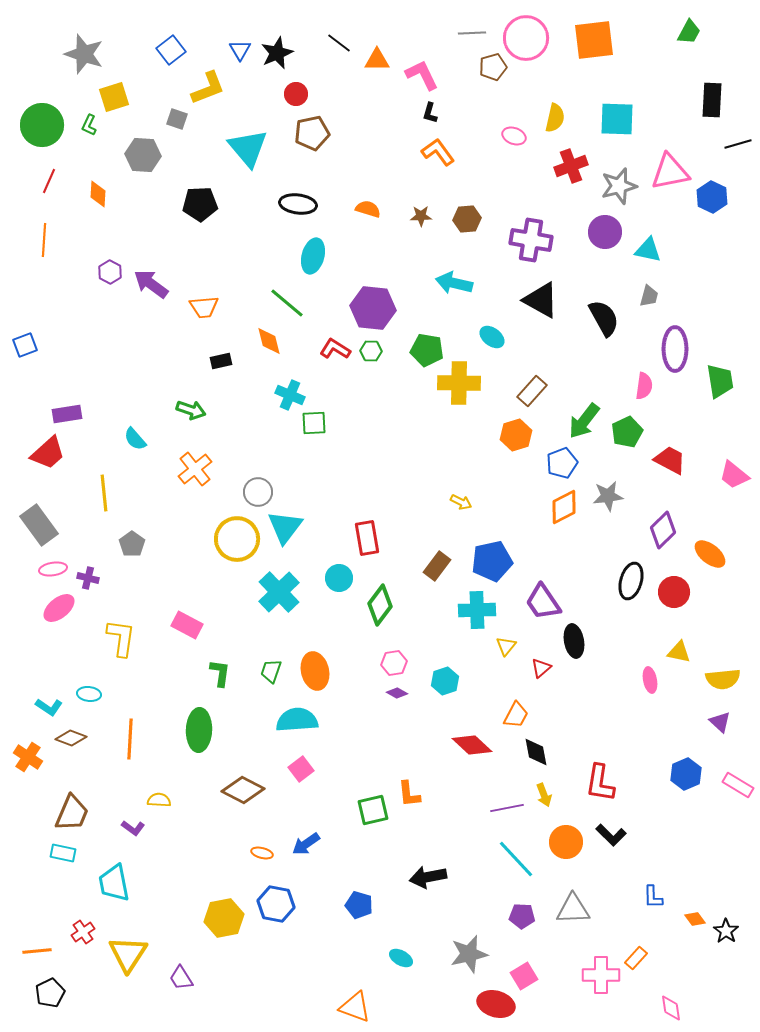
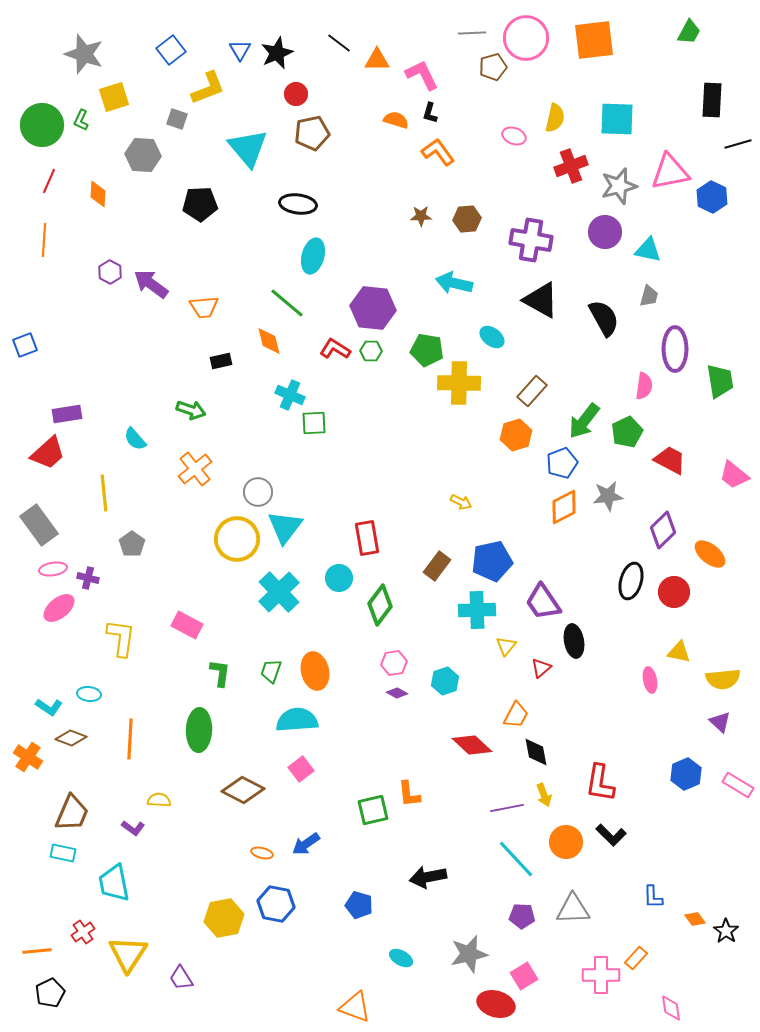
green L-shape at (89, 125): moved 8 px left, 5 px up
orange semicircle at (368, 209): moved 28 px right, 89 px up
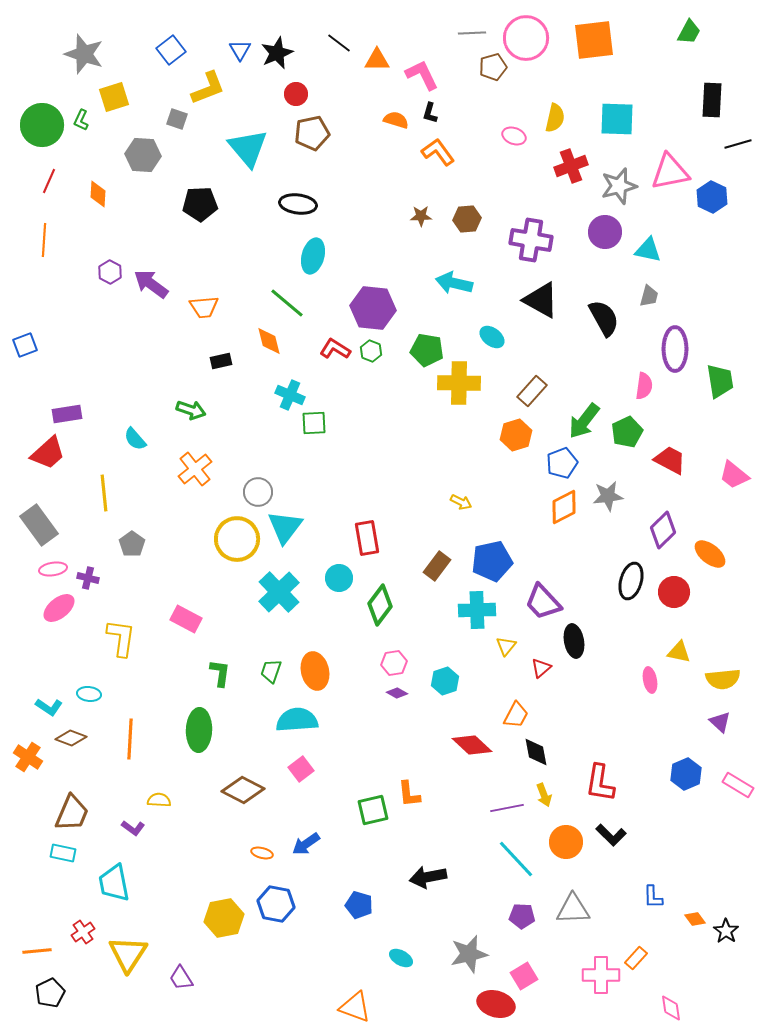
green hexagon at (371, 351): rotated 20 degrees clockwise
purple trapezoid at (543, 602): rotated 9 degrees counterclockwise
pink rectangle at (187, 625): moved 1 px left, 6 px up
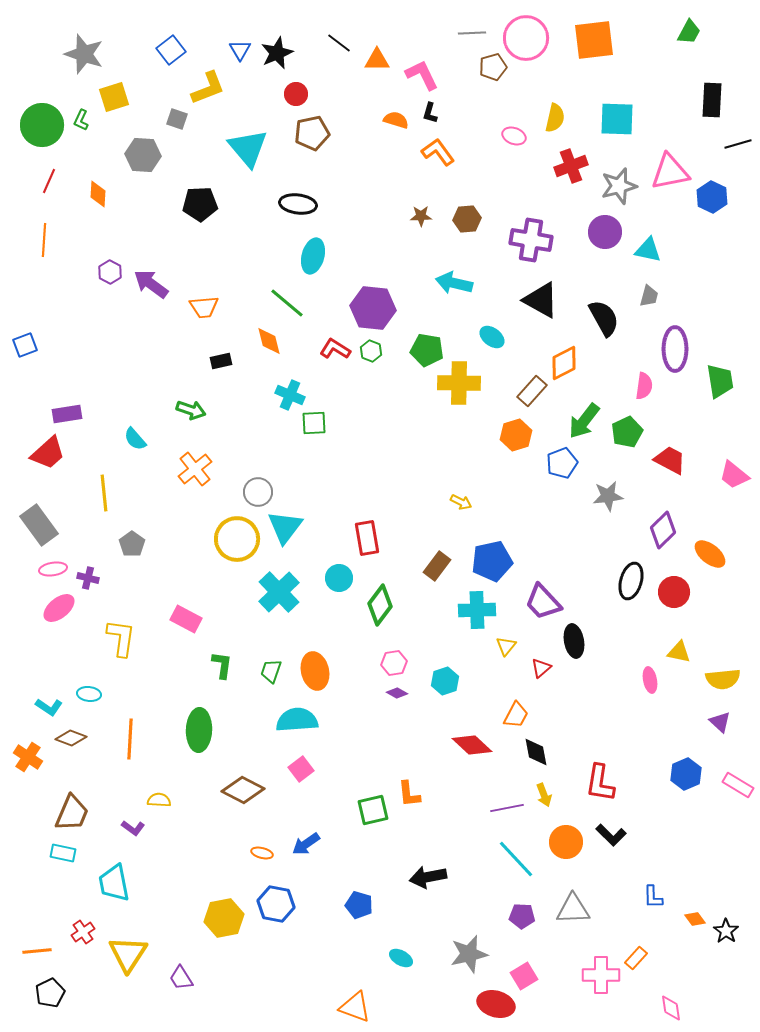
orange diamond at (564, 507): moved 144 px up
green L-shape at (220, 673): moved 2 px right, 8 px up
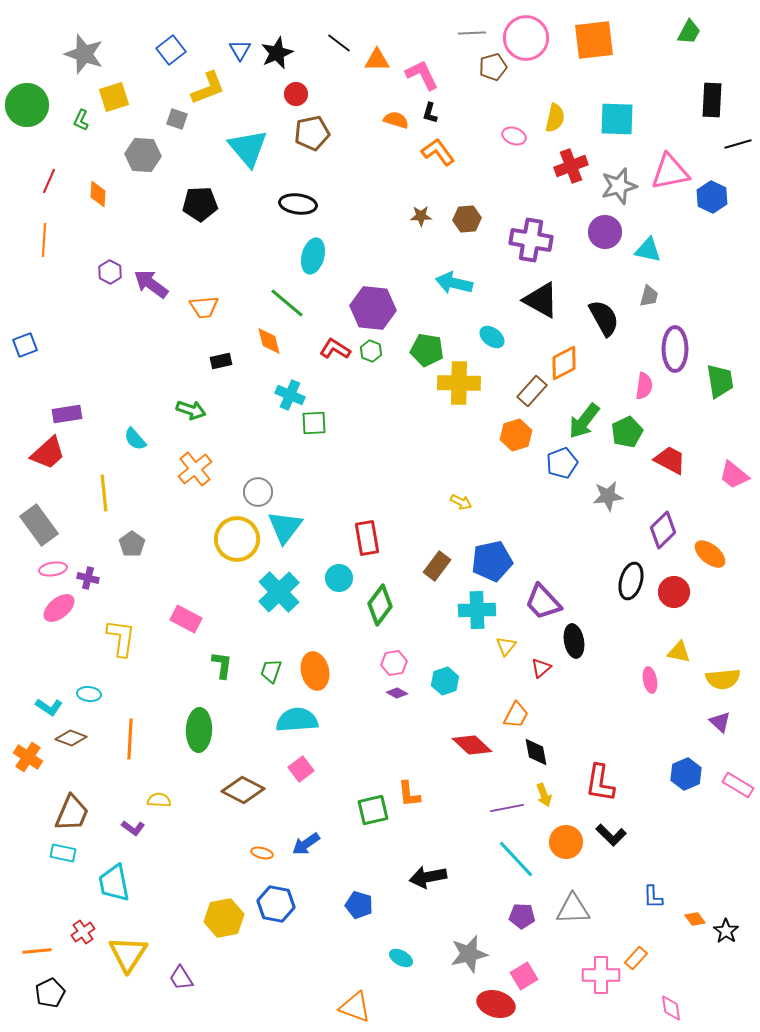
green circle at (42, 125): moved 15 px left, 20 px up
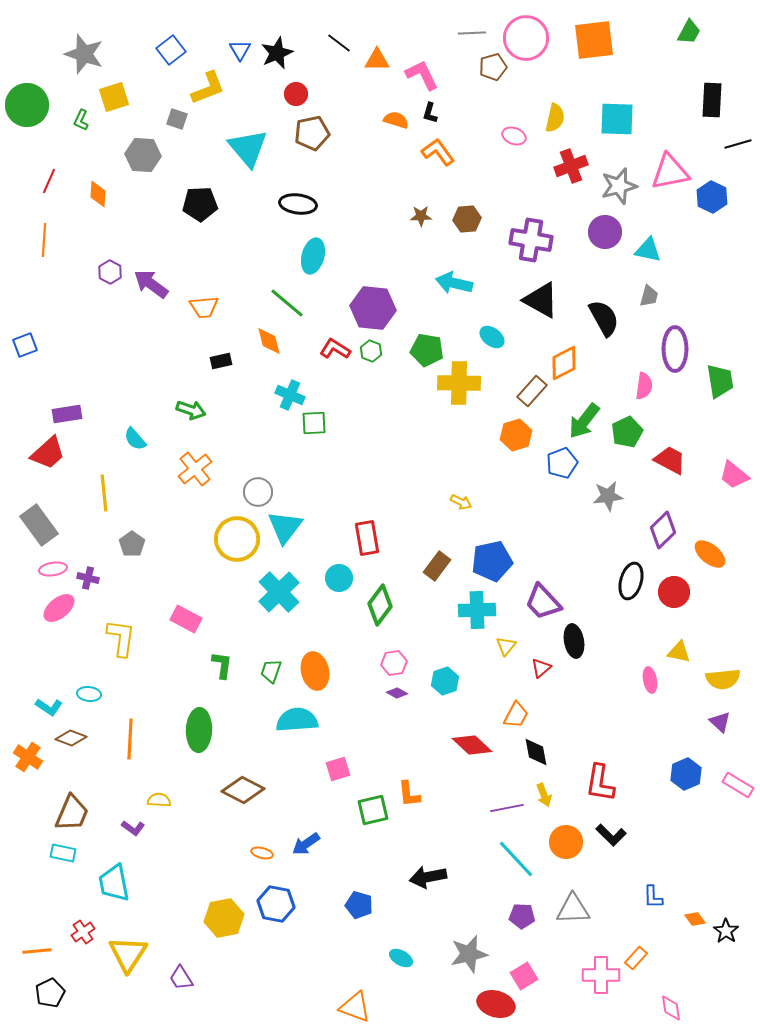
pink square at (301, 769): moved 37 px right; rotated 20 degrees clockwise
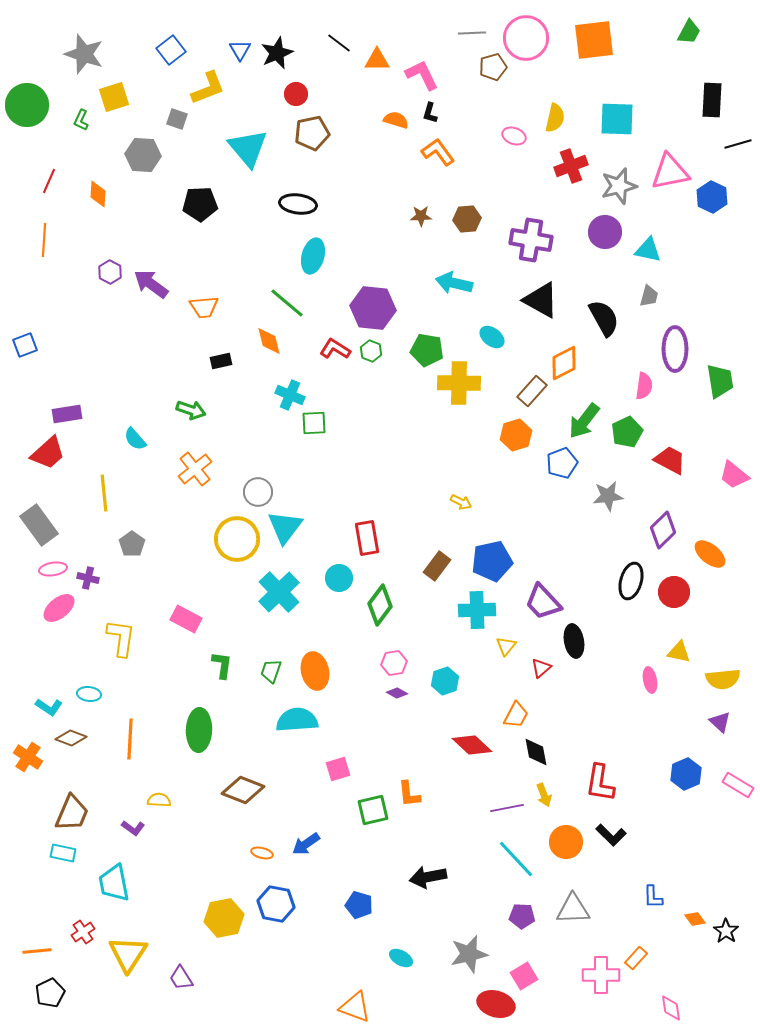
brown diamond at (243, 790): rotated 6 degrees counterclockwise
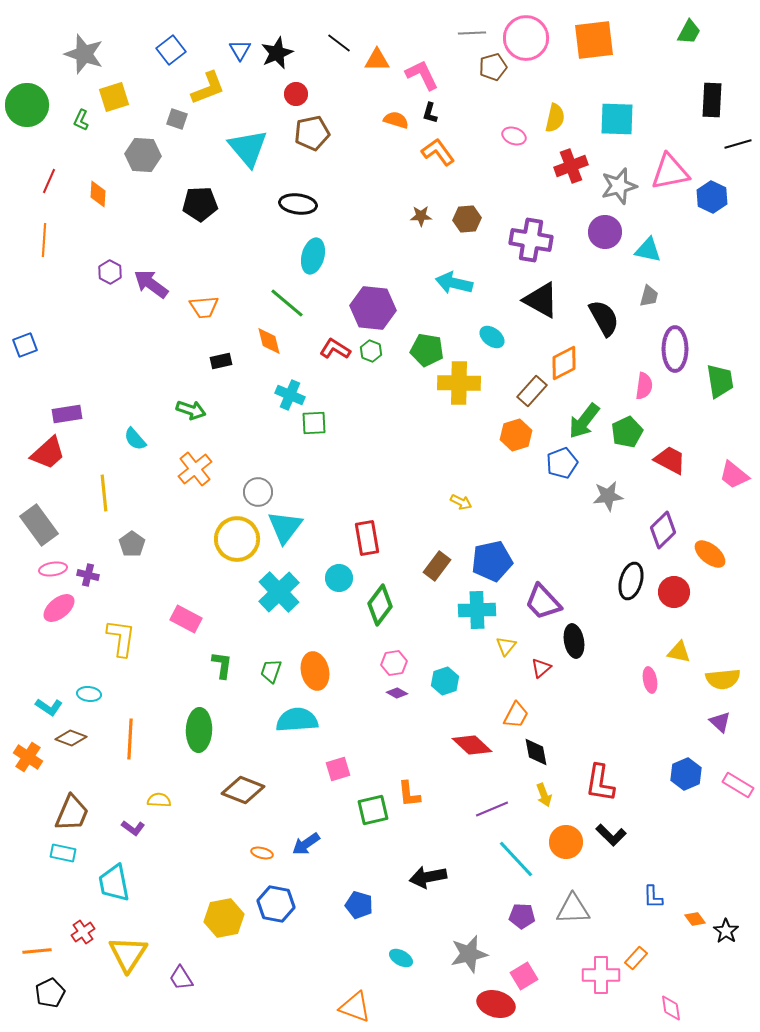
purple cross at (88, 578): moved 3 px up
purple line at (507, 808): moved 15 px left, 1 px down; rotated 12 degrees counterclockwise
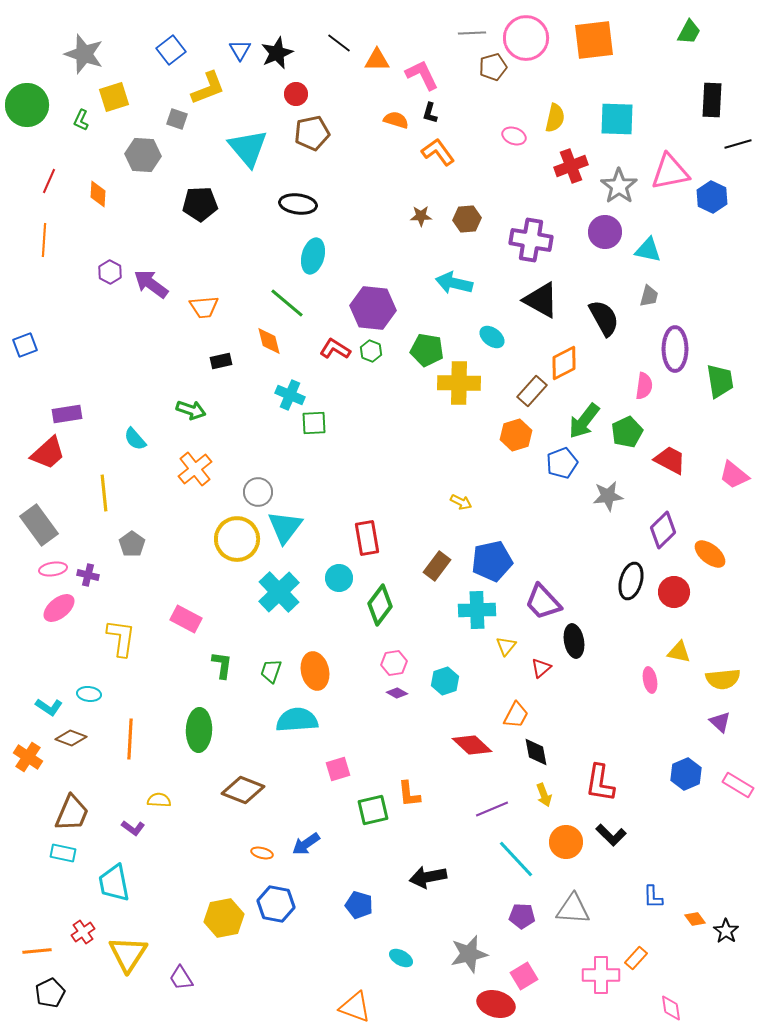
gray star at (619, 186): rotated 21 degrees counterclockwise
gray triangle at (573, 909): rotated 6 degrees clockwise
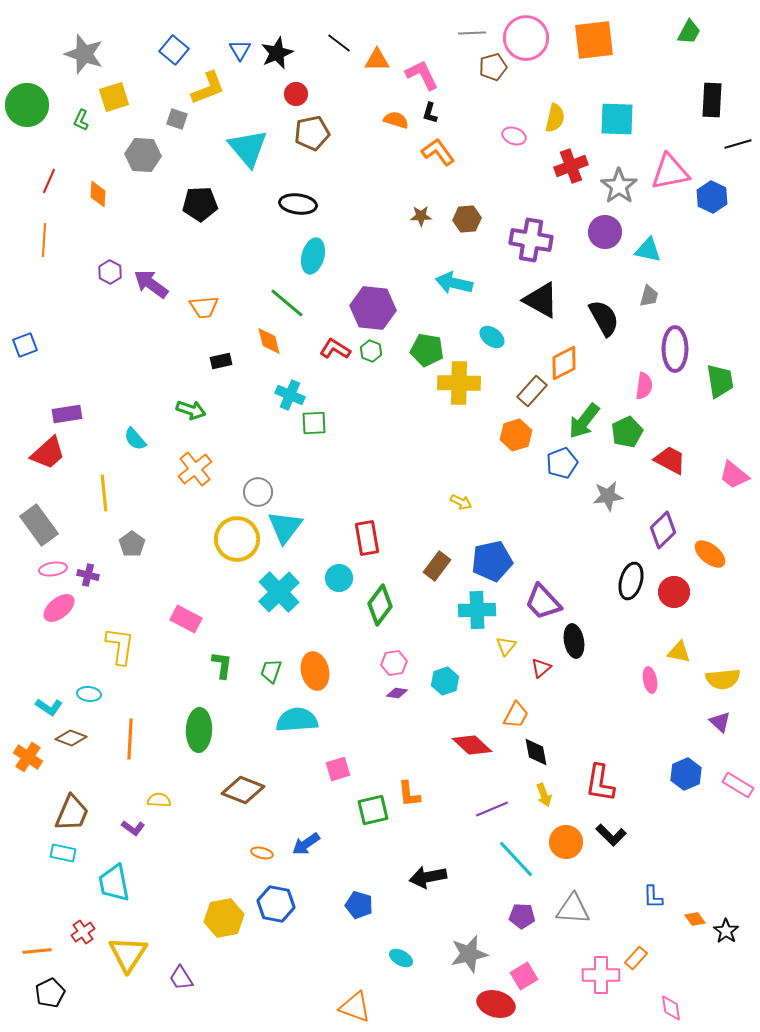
blue square at (171, 50): moved 3 px right; rotated 12 degrees counterclockwise
yellow L-shape at (121, 638): moved 1 px left, 8 px down
purple diamond at (397, 693): rotated 20 degrees counterclockwise
